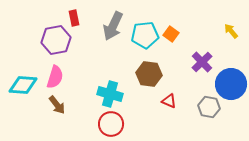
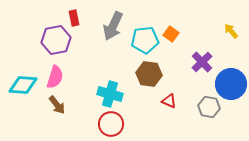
cyan pentagon: moved 5 px down
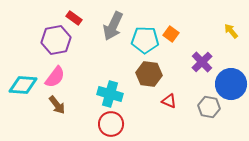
red rectangle: rotated 42 degrees counterclockwise
cyan pentagon: rotated 8 degrees clockwise
pink semicircle: rotated 20 degrees clockwise
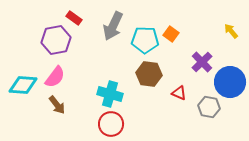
blue circle: moved 1 px left, 2 px up
red triangle: moved 10 px right, 8 px up
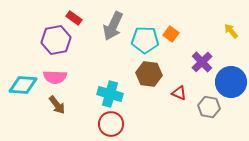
pink semicircle: rotated 55 degrees clockwise
blue circle: moved 1 px right
